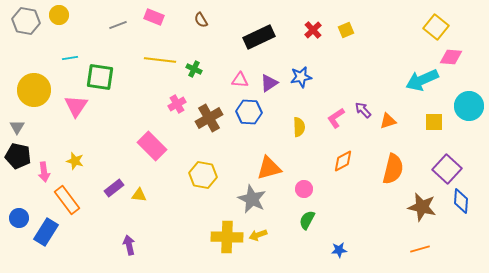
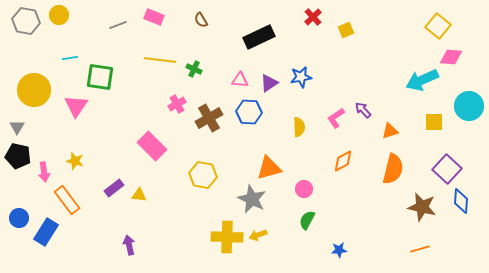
yellow square at (436, 27): moved 2 px right, 1 px up
red cross at (313, 30): moved 13 px up
orange triangle at (388, 121): moved 2 px right, 10 px down
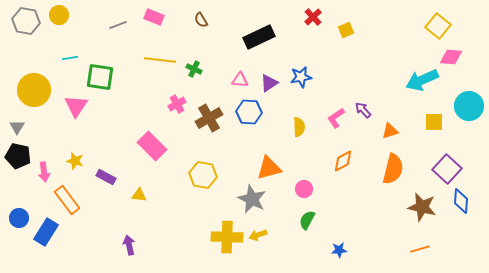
purple rectangle at (114, 188): moved 8 px left, 11 px up; rotated 66 degrees clockwise
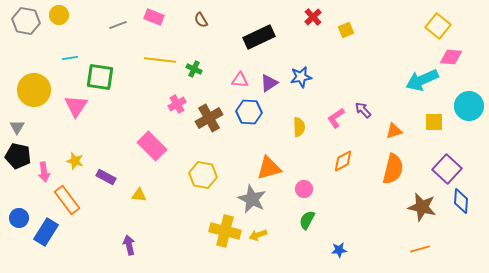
orange triangle at (390, 131): moved 4 px right
yellow cross at (227, 237): moved 2 px left, 6 px up; rotated 12 degrees clockwise
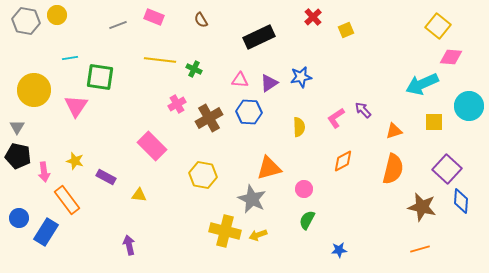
yellow circle at (59, 15): moved 2 px left
cyan arrow at (422, 80): moved 4 px down
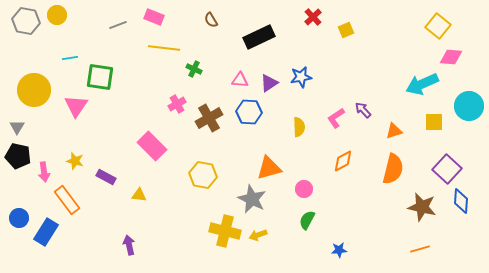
brown semicircle at (201, 20): moved 10 px right
yellow line at (160, 60): moved 4 px right, 12 px up
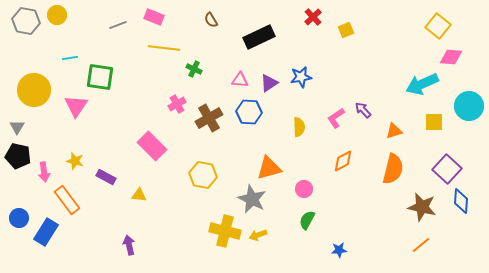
orange line at (420, 249): moved 1 px right, 4 px up; rotated 24 degrees counterclockwise
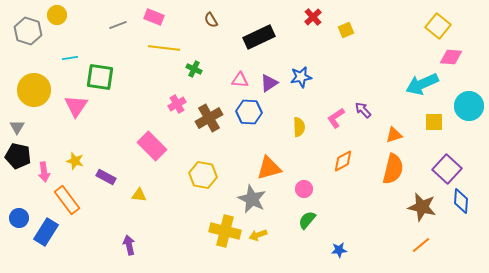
gray hexagon at (26, 21): moved 2 px right, 10 px down; rotated 8 degrees clockwise
orange triangle at (394, 131): moved 4 px down
green semicircle at (307, 220): rotated 12 degrees clockwise
